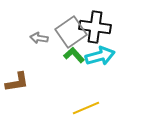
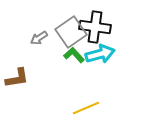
gray arrow: rotated 42 degrees counterclockwise
cyan arrow: moved 2 px up
brown L-shape: moved 4 px up
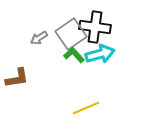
gray square: moved 2 px down
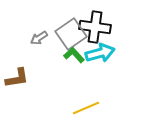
cyan arrow: moved 1 px up
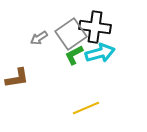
green L-shape: rotated 75 degrees counterclockwise
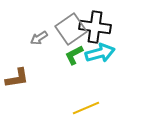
gray square: moved 5 px up
